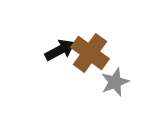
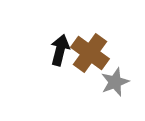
black arrow: rotated 48 degrees counterclockwise
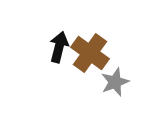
black arrow: moved 1 px left, 3 px up
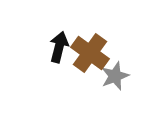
gray star: moved 6 px up
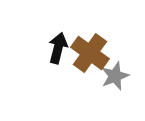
black arrow: moved 1 px left, 1 px down
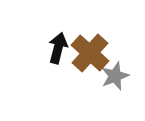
brown cross: rotated 6 degrees clockwise
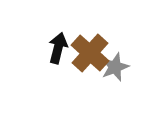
gray star: moved 9 px up
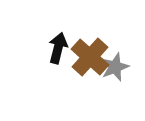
brown cross: moved 4 px down
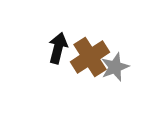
brown cross: rotated 15 degrees clockwise
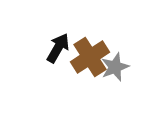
black arrow: rotated 16 degrees clockwise
